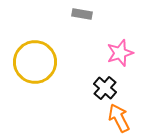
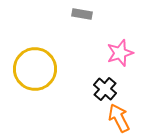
yellow circle: moved 7 px down
black cross: moved 1 px down
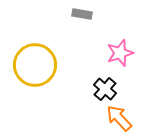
yellow circle: moved 4 px up
orange arrow: rotated 16 degrees counterclockwise
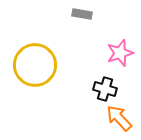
black cross: rotated 25 degrees counterclockwise
